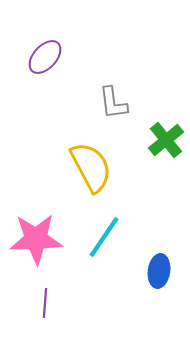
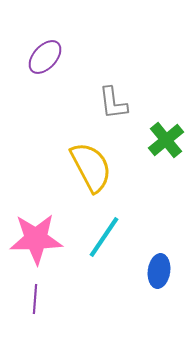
purple line: moved 10 px left, 4 px up
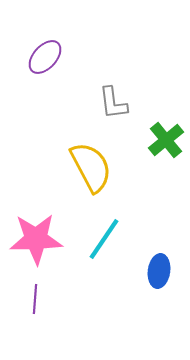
cyan line: moved 2 px down
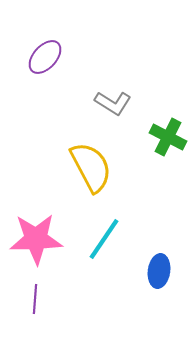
gray L-shape: rotated 51 degrees counterclockwise
green cross: moved 2 px right, 3 px up; rotated 24 degrees counterclockwise
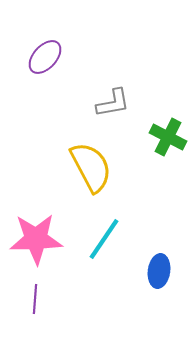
gray L-shape: rotated 42 degrees counterclockwise
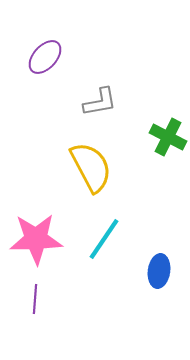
gray L-shape: moved 13 px left, 1 px up
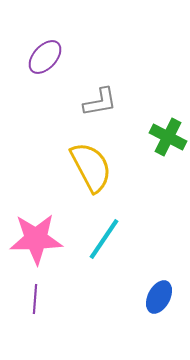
blue ellipse: moved 26 px down; rotated 20 degrees clockwise
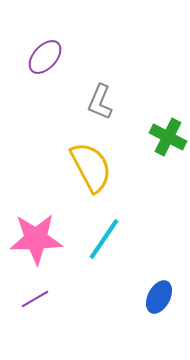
gray L-shape: rotated 123 degrees clockwise
purple line: rotated 56 degrees clockwise
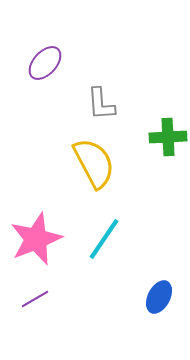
purple ellipse: moved 6 px down
gray L-shape: moved 1 px right, 2 px down; rotated 27 degrees counterclockwise
green cross: rotated 30 degrees counterclockwise
yellow semicircle: moved 3 px right, 4 px up
pink star: rotated 20 degrees counterclockwise
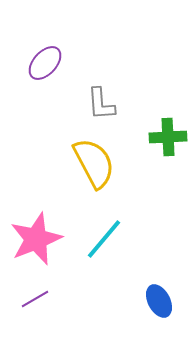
cyan line: rotated 6 degrees clockwise
blue ellipse: moved 4 px down; rotated 56 degrees counterclockwise
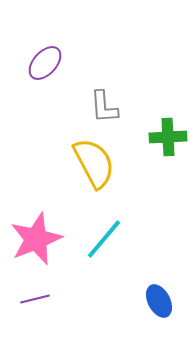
gray L-shape: moved 3 px right, 3 px down
purple line: rotated 16 degrees clockwise
